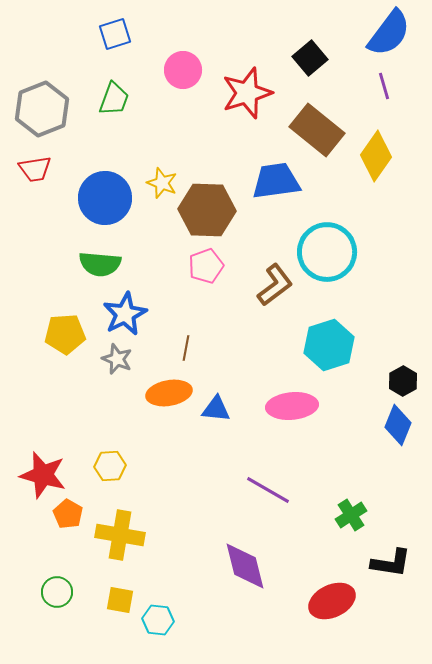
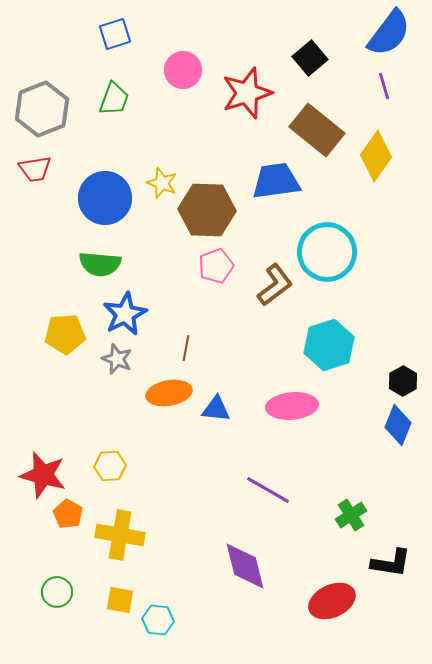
pink pentagon at (206, 266): moved 10 px right
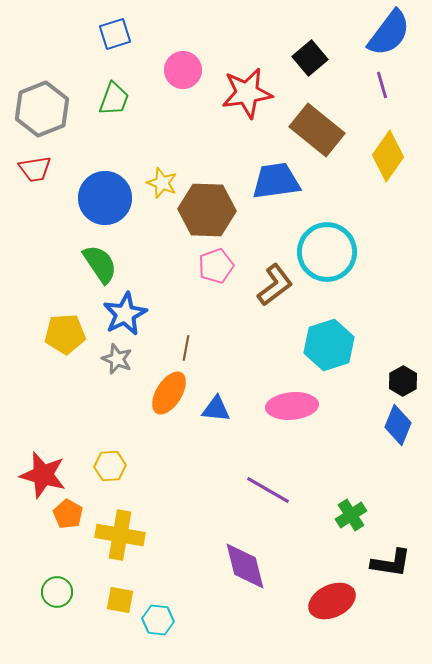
purple line at (384, 86): moved 2 px left, 1 px up
red star at (247, 93): rotated 9 degrees clockwise
yellow diamond at (376, 156): moved 12 px right
green semicircle at (100, 264): rotated 129 degrees counterclockwise
orange ellipse at (169, 393): rotated 48 degrees counterclockwise
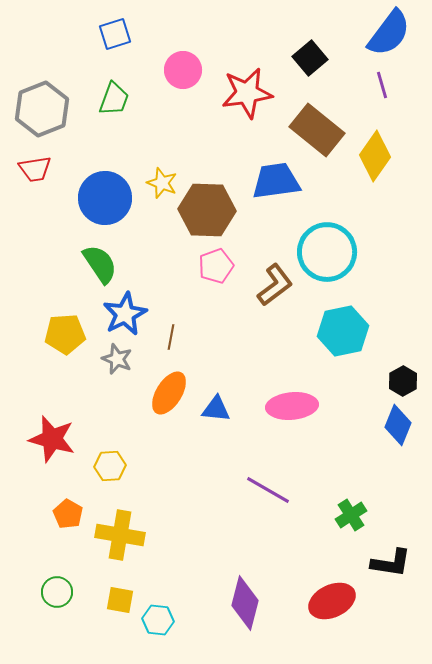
yellow diamond at (388, 156): moved 13 px left
cyan hexagon at (329, 345): moved 14 px right, 14 px up; rotated 6 degrees clockwise
brown line at (186, 348): moved 15 px left, 11 px up
red star at (43, 475): moved 9 px right, 36 px up
purple diamond at (245, 566): moved 37 px down; rotated 28 degrees clockwise
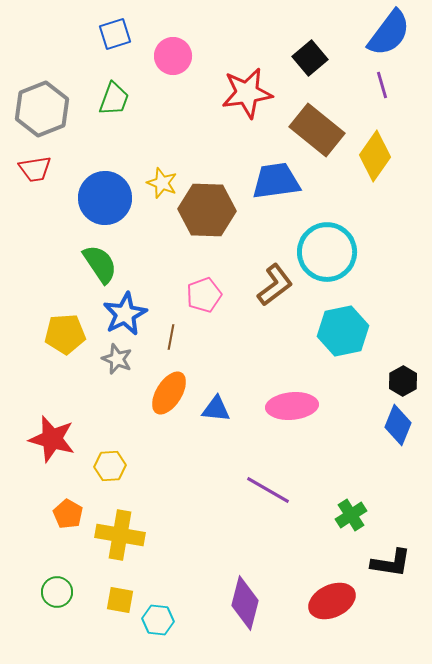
pink circle at (183, 70): moved 10 px left, 14 px up
pink pentagon at (216, 266): moved 12 px left, 29 px down
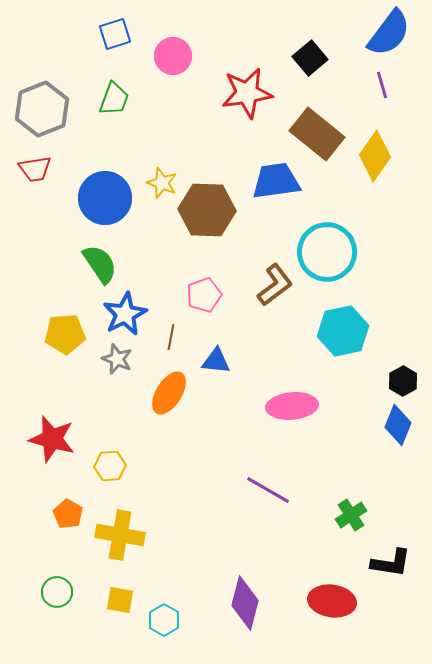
brown rectangle at (317, 130): moved 4 px down
blue triangle at (216, 409): moved 48 px up
red ellipse at (332, 601): rotated 33 degrees clockwise
cyan hexagon at (158, 620): moved 6 px right; rotated 24 degrees clockwise
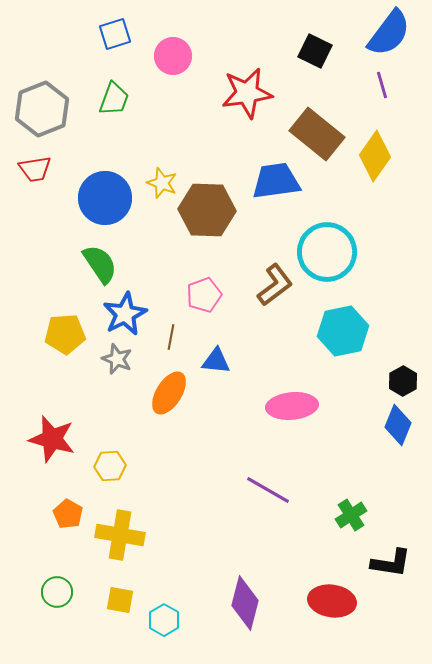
black square at (310, 58): moved 5 px right, 7 px up; rotated 24 degrees counterclockwise
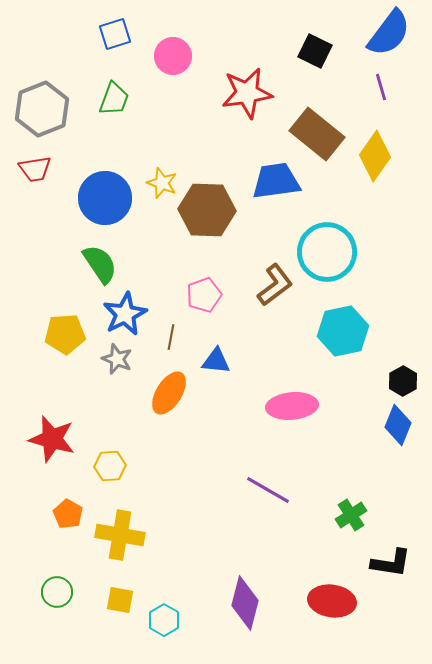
purple line at (382, 85): moved 1 px left, 2 px down
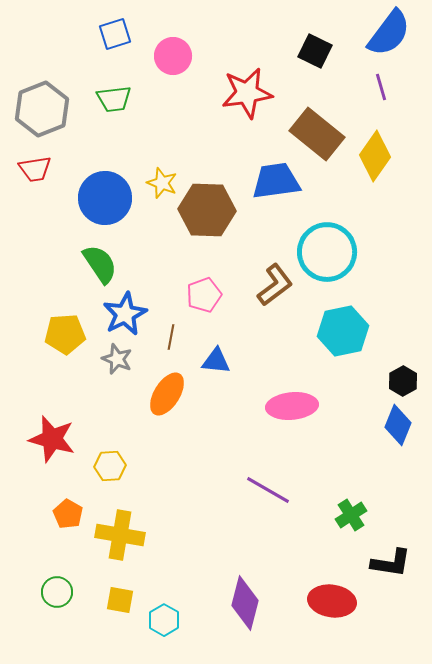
green trapezoid at (114, 99): rotated 63 degrees clockwise
orange ellipse at (169, 393): moved 2 px left, 1 px down
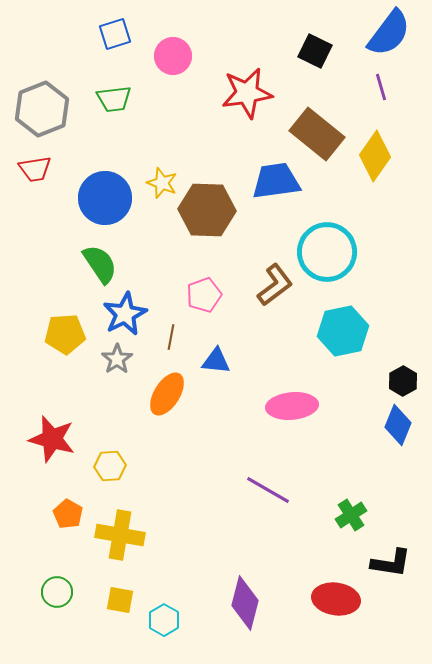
gray star at (117, 359): rotated 16 degrees clockwise
red ellipse at (332, 601): moved 4 px right, 2 px up
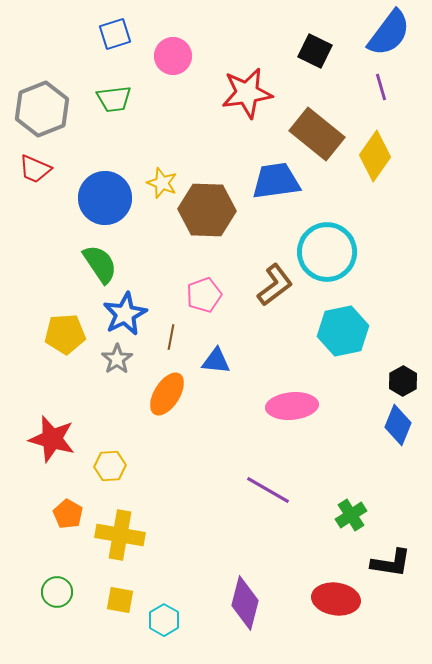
red trapezoid at (35, 169): rotated 32 degrees clockwise
